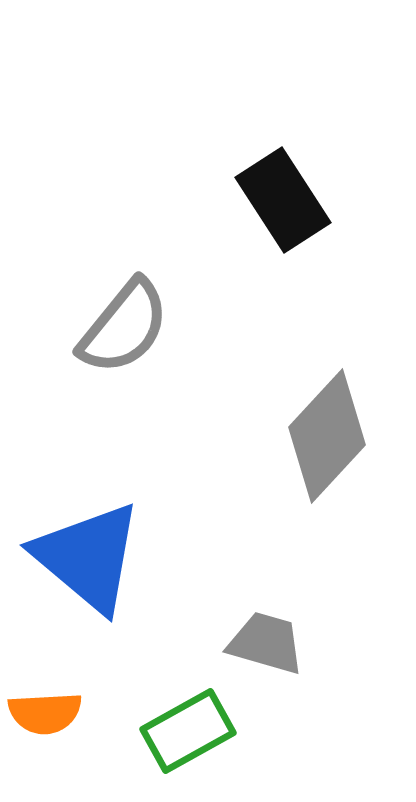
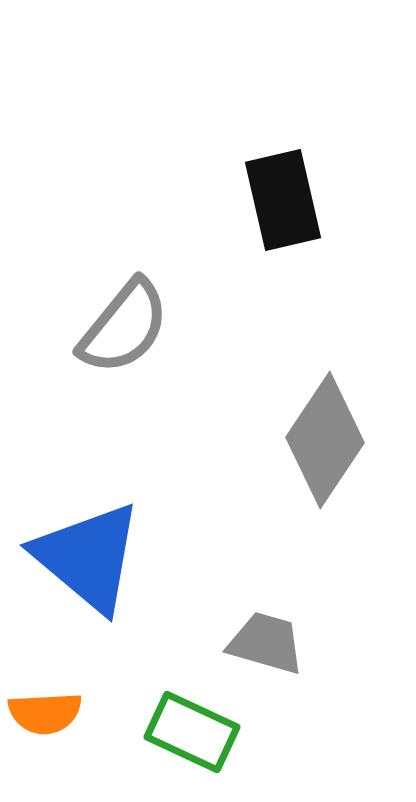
black rectangle: rotated 20 degrees clockwise
gray diamond: moved 2 px left, 4 px down; rotated 9 degrees counterclockwise
green rectangle: moved 4 px right, 1 px down; rotated 54 degrees clockwise
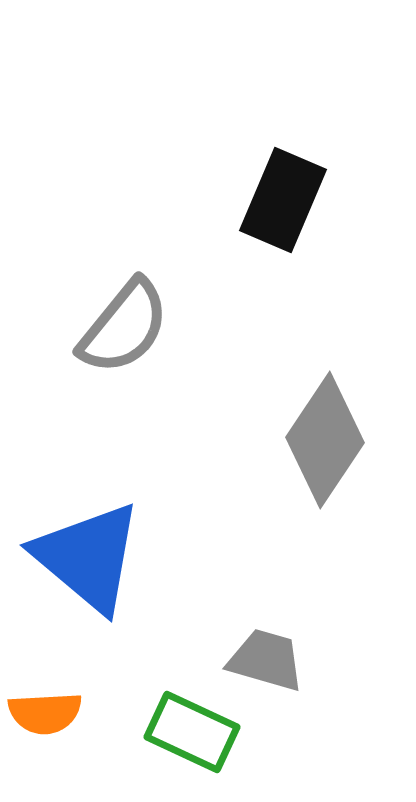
black rectangle: rotated 36 degrees clockwise
gray trapezoid: moved 17 px down
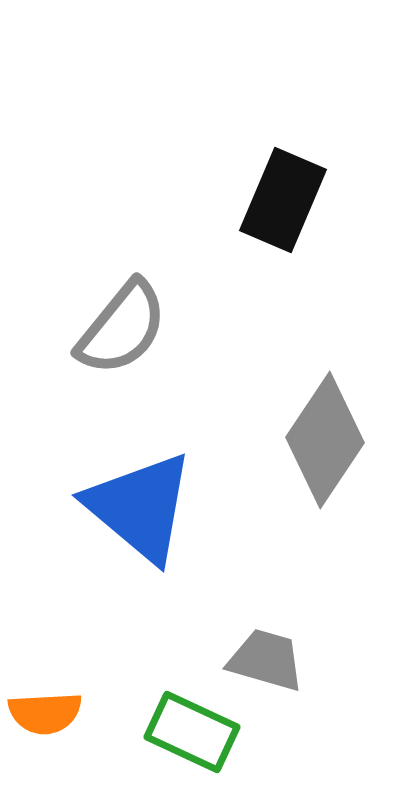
gray semicircle: moved 2 px left, 1 px down
blue triangle: moved 52 px right, 50 px up
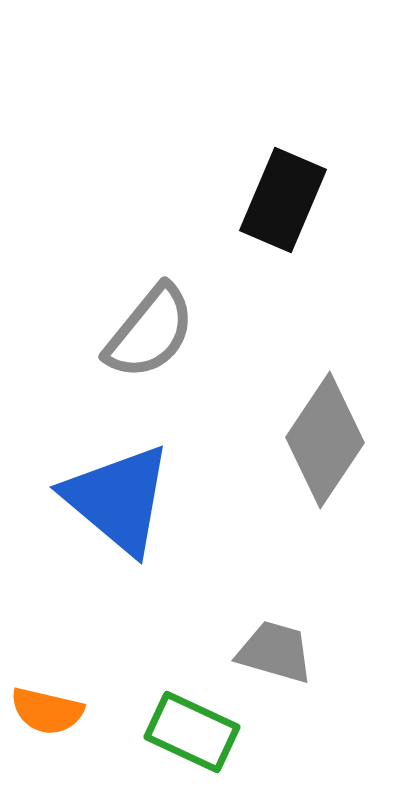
gray semicircle: moved 28 px right, 4 px down
blue triangle: moved 22 px left, 8 px up
gray trapezoid: moved 9 px right, 8 px up
orange semicircle: moved 2 px right, 2 px up; rotated 16 degrees clockwise
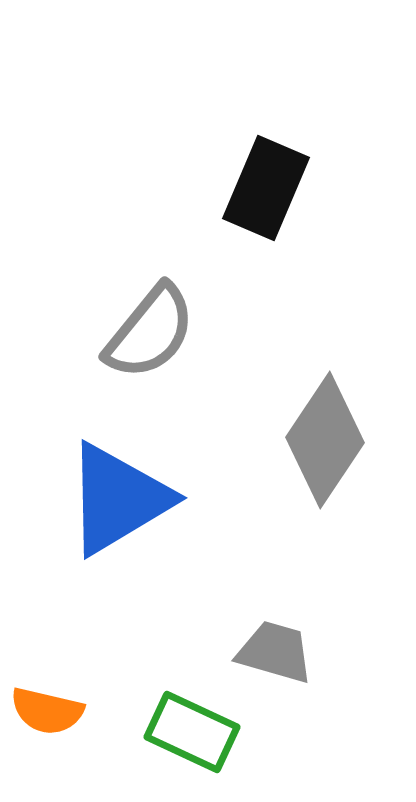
black rectangle: moved 17 px left, 12 px up
blue triangle: rotated 49 degrees clockwise
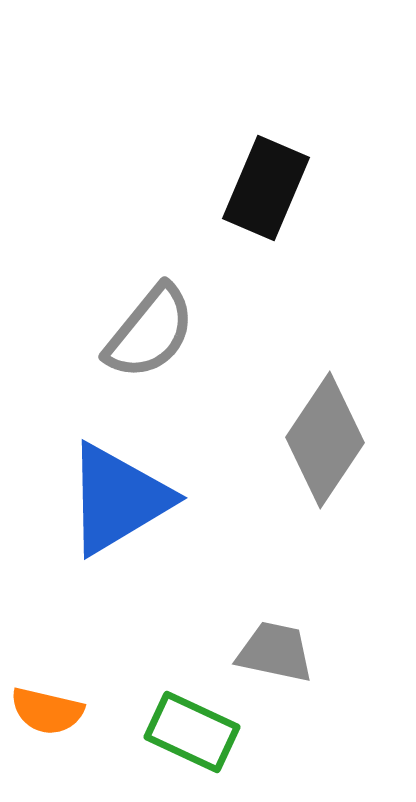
gray trapezoid: rotated 4 degrees counterclockwise
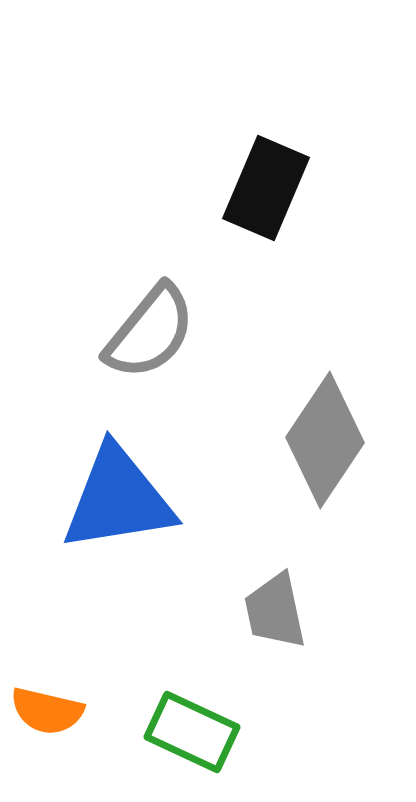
blue triangle: rotated 22 degrees clockwise
gray trapezoid: moved 41 px up; rotated 114 degrees counterclockwise
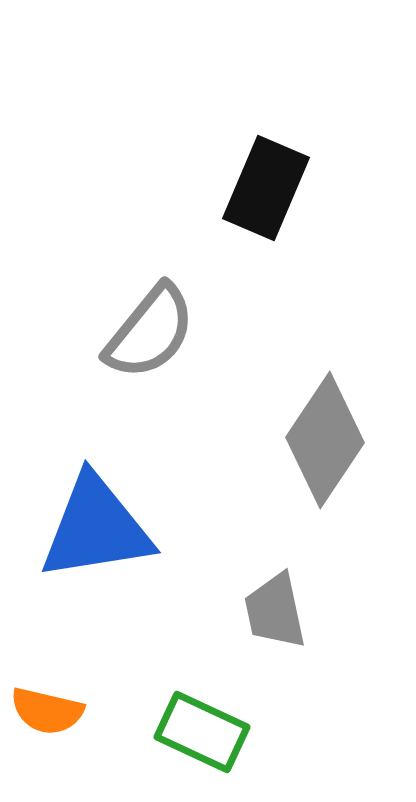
blue triangle: moved 22 px left, 29 px down
green rectangle: moved 10 px right
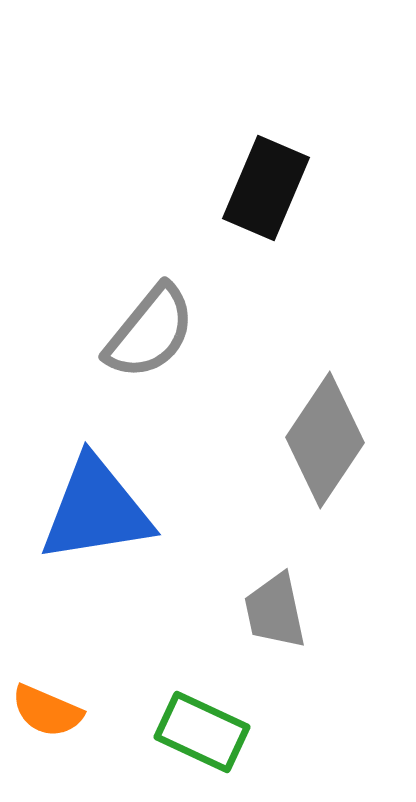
blue triangle: moved 18 px up
orange semicircle: rotated 10 degrees clockwise
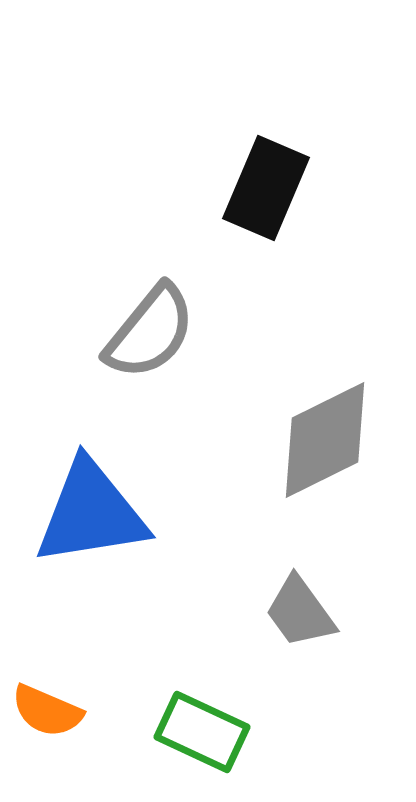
gray diamond: rotated 30 degrees clockwise
blue triangle: moved 5 px left, 3 px down
gray trapezoid: moved 25 px right, 1 px down; rotated 24 degrees counterclockwise
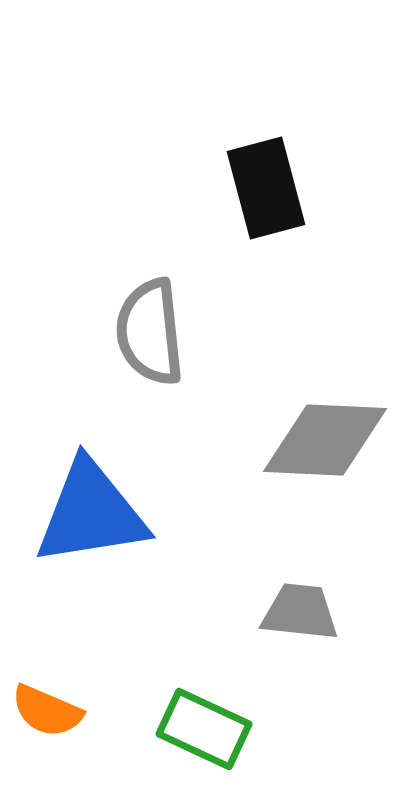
black rectangle: rotated 38 degrees counterclockwise
gray semicircle: rotated 135 degrees clockwise
gray diamond: rotated 29 degrees clockwise
gray trapezoid: rotated 132 degrees clockwise
green rectangle: moved 2 px right, 3 px up
